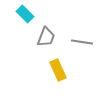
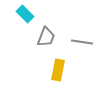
yellow rectangle: rotated 35 degrees clockwise
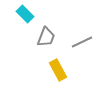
gray line: rotated 35 degrees counterclockwise
yellow rectangle: rotated 40 degrees counterclockwise
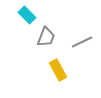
cyan rectangle: moved 2 px right, 1 px down
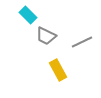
cyan rectangle: moved 1 px right
gray trapezoid: moved 1 px up; rotated 95 degrees clockwise
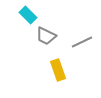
yellow rectangle: rotated 10 degrees clockwise
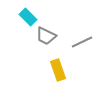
cyan rectangle: moved 2 px down
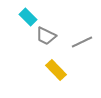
yellow rectangle: moved 2 px left; rotated 25 degrees counterclockwise
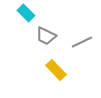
cyan rectangle: moved 2 px left, 4 px up
